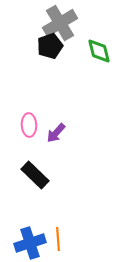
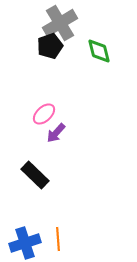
pink ellipse: moved 15 px right, 11 px up; rotated 50 degrees clockwise
blue cross: moved 5 px left
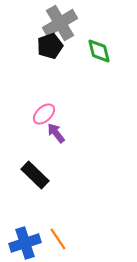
purple arrow: rotated 100 degrees clockwise
orange line: rotated 30 degrees counterclockwise
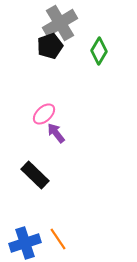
green diamond: rotated 44 degrees clockwise
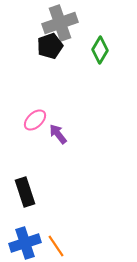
gray cross: rotated 12 degrees clockwise
green diamond: moved 1 px right, 1 px up
pink ellipse: moved 9 px left, 6 px down
purple arrow: moved 2 px right, 1 px down
black rectangle: moved 10 px left, 17 px down; rotated 28 degrees clockwise
orange line: moved 2 px left, 7 px down
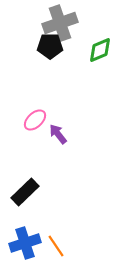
black pentagon: rotated 20 degrees clockwise
green diamond: rotated 36 degrees clockwise
black rectangle: rotated 64 degrees clockwise
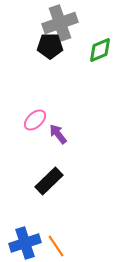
black rectangle: moved 24 px right, 11 px up
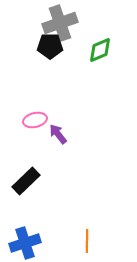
pink ellipse: rotated 30 degrees clockwise
black rectangle: moved 23 px left
orange line: moved 31 px right, 5 px up; rotated 35 degrees clockwise
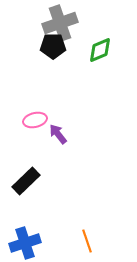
black pentagon: moved 3 px right
orange line: rotated 20 degrees counterclockwise
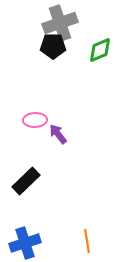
pink ellipse: rotated 10 degrees clockwise
orange line: rotated 10 degrees clockwise
